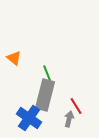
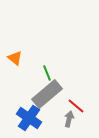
orange triangle: moved 1 px right
gray rectangle: moved 2 px right, 1 px up; rotated 36 degrees clockwise
red line: rotated 18 degrees counterclockwise
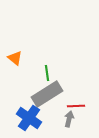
green line: rotated 14 degrees clockwise
gray rectangle: rotated 8 degrees clockwise
red line: rotated 42 degrees counterclockwise
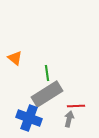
blue cross: rotated 15 degrees counterclockwise
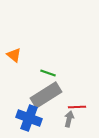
orange triangle: moved 1 px left, 3 px up
green line: moved 1 px right; rotated 63 degrees counterclockwise
gray rectangle: moved 1 px left, 1 px down
red line: moved 1 px right, 1 px down
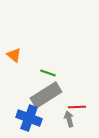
gray arrow: rotated 28 degrees counterclockwise
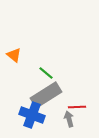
green line: moved 2 px left; rotated 21 degrees clockwise
blue cross: moved 3 px right, 3 px up
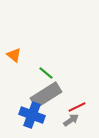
red line: rotated 24 degrees counterclockwise
gray arrow: moved 2 px right, 1 px down; rotated 70 degrees clockwise
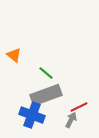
gray rectangle: rotated 12 degrees clockwise
red line: moved 2 px right
gray arrow: rotated 28 degrees counterclockwise
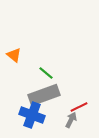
gray rectangle: moved 2 px left
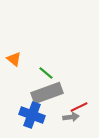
orange triangle: moved 4 px down
gray rectangle: moved 3 px right, 2 px up
gray arrow: moved 3 px up; rotated 56 degrees clockwise
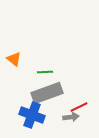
green line: moved 1 px left, 1 px up; rotated 42 degrees counterclockwise
